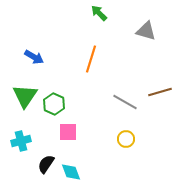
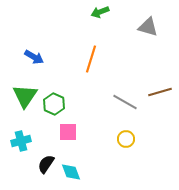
green arrow: moved 1 px right, 1 px up; rotated 66 degrees counterclockwise
gray triangle: moved 2 px right, 4 px up
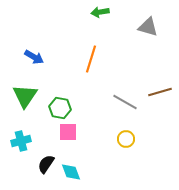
green arrow: rotated 12 degrees clockwise
green hexagon: moved 6 px right, 4 px down; rotated 15 degrees counterclockwise
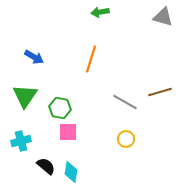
gray triangle: moved 15 px right, 10 px up
black semicircle: moved 2 px down; rotated 96 degrees clockwise
cyan diamond: rotated 30 degrees clockwise
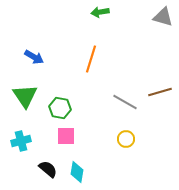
green triangle: rotated 8 degrees counterclockwise
pink square: moved 2 px left, 4 px down
black semicircle: moved 2 px right, 3 px down
cyan diamond: moved 6 px right
